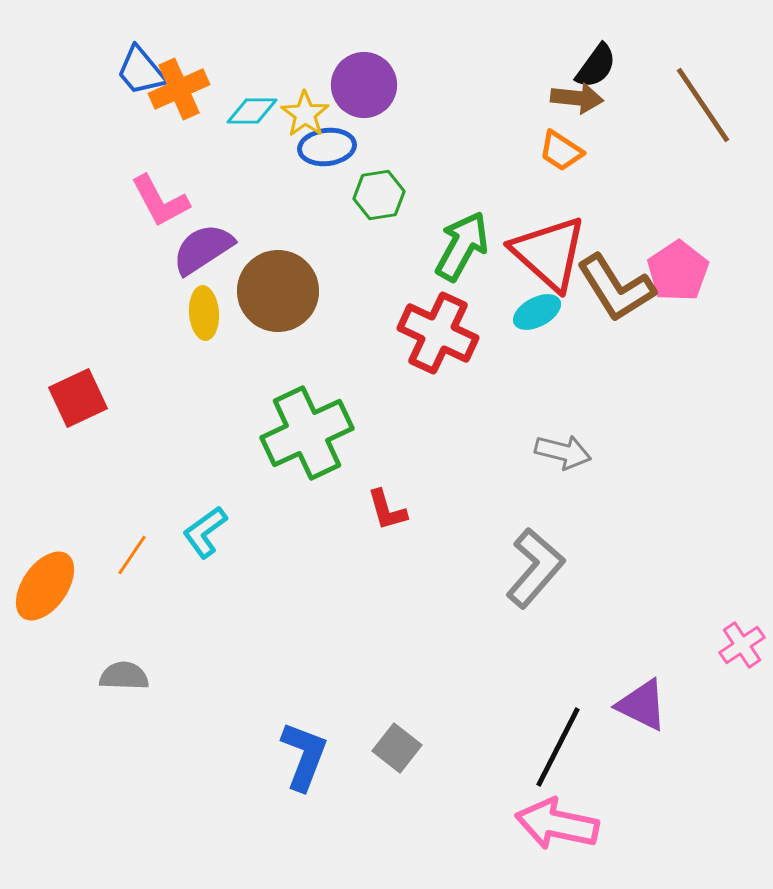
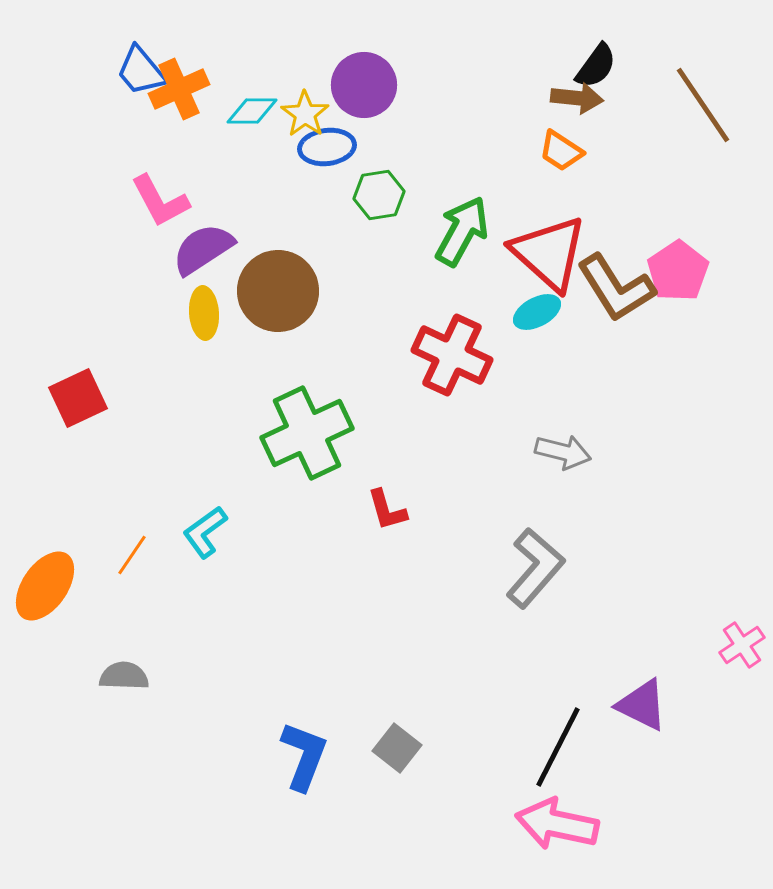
green arrow: moved 15 px up
red cross: moved 14 px right, 22 px down
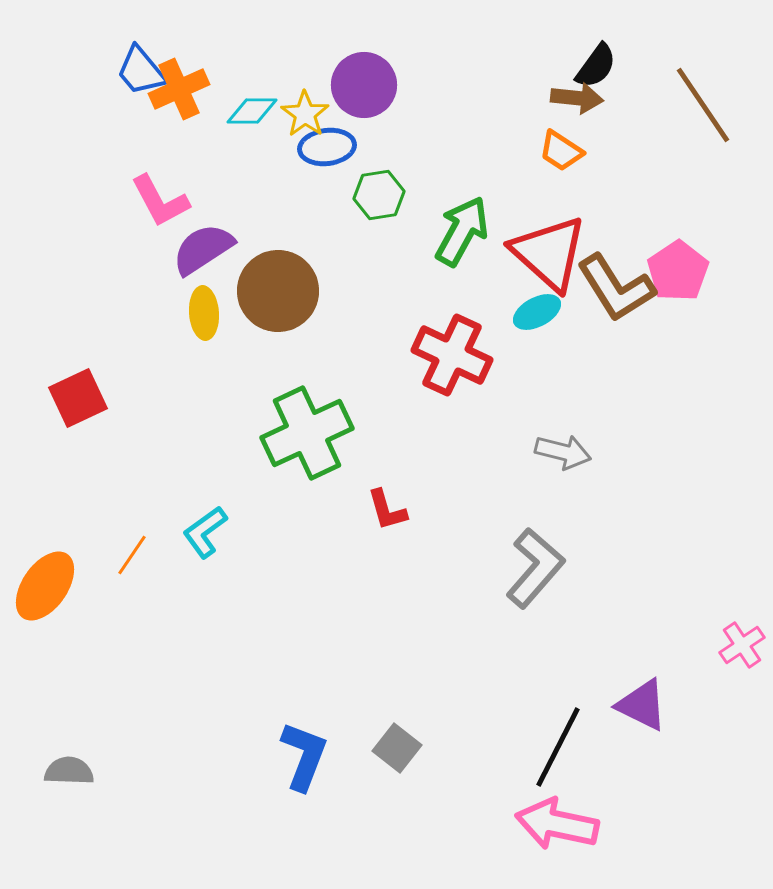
gray semicircle: moved 55 px left, 95 px down
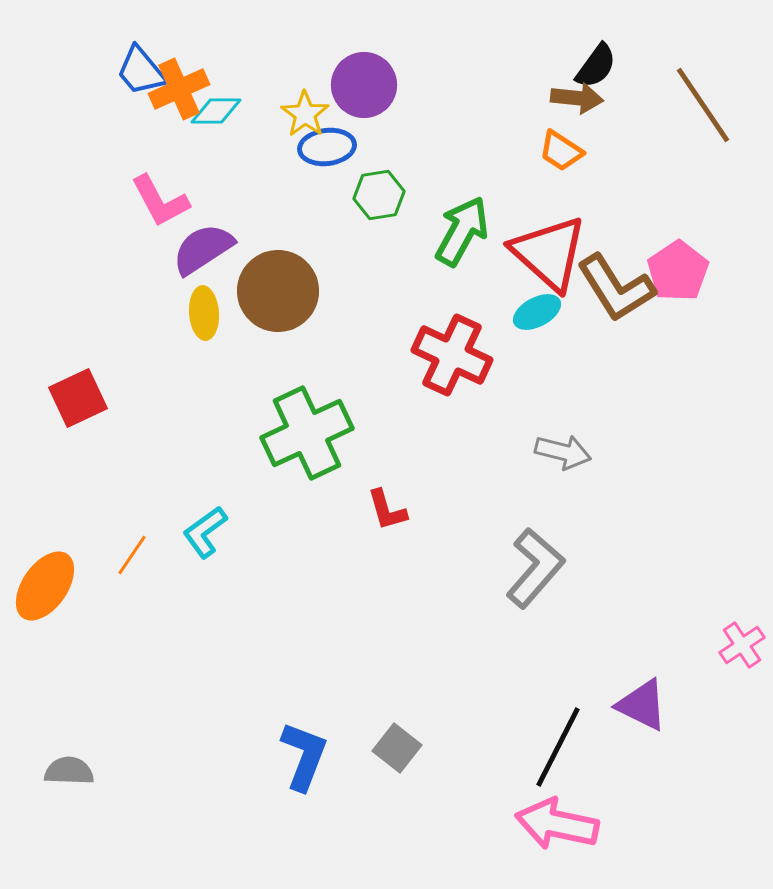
cyan diamond: moved 36 px left
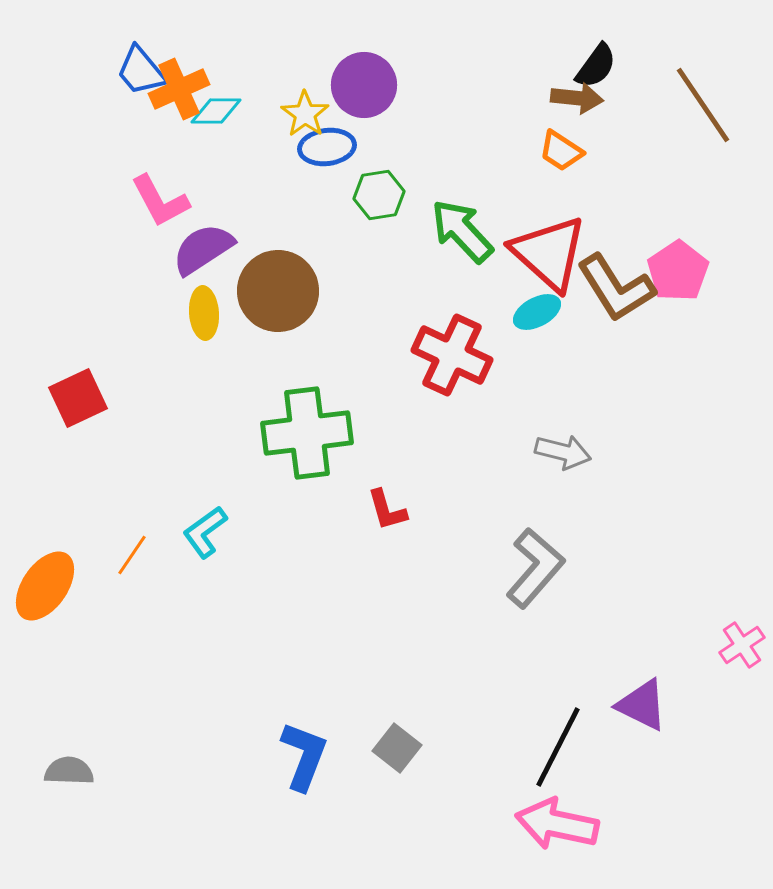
green arrow: rotated 72 degrees counterclockwise
green cross: rotated 18 degrees clockwise
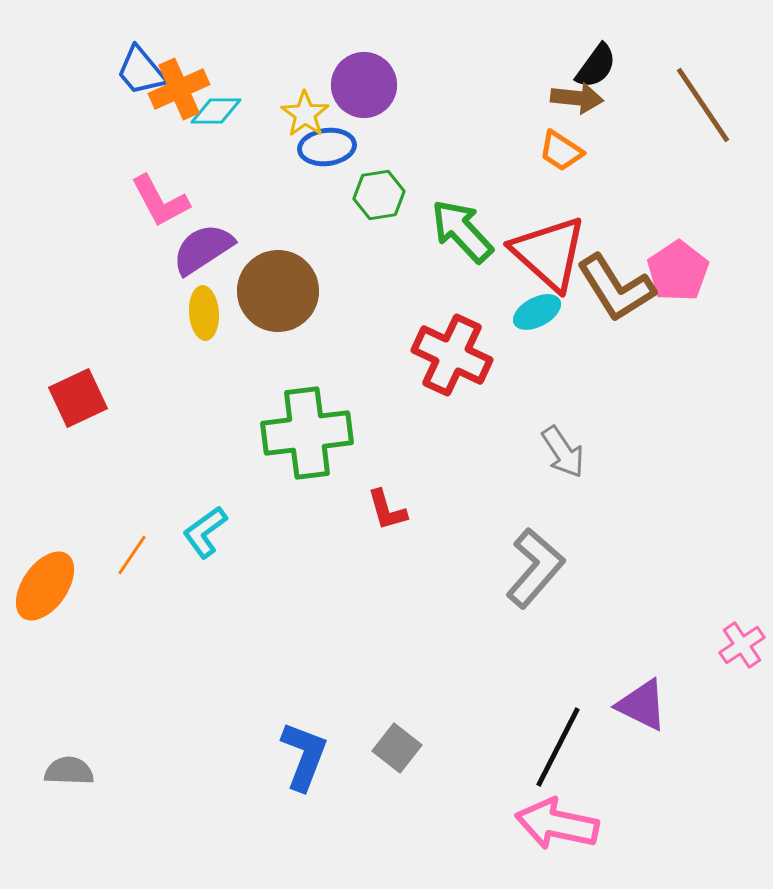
gray arrow: rotated 42 degrees clockwise
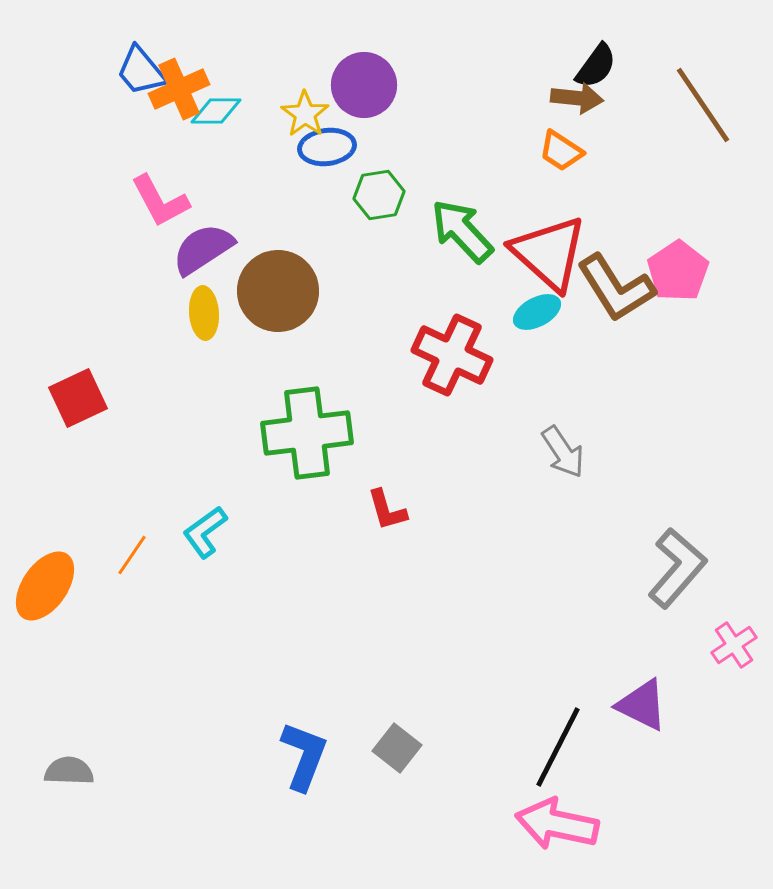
gray L-shape: moved 142 px right
pink cross: moved 8 px left
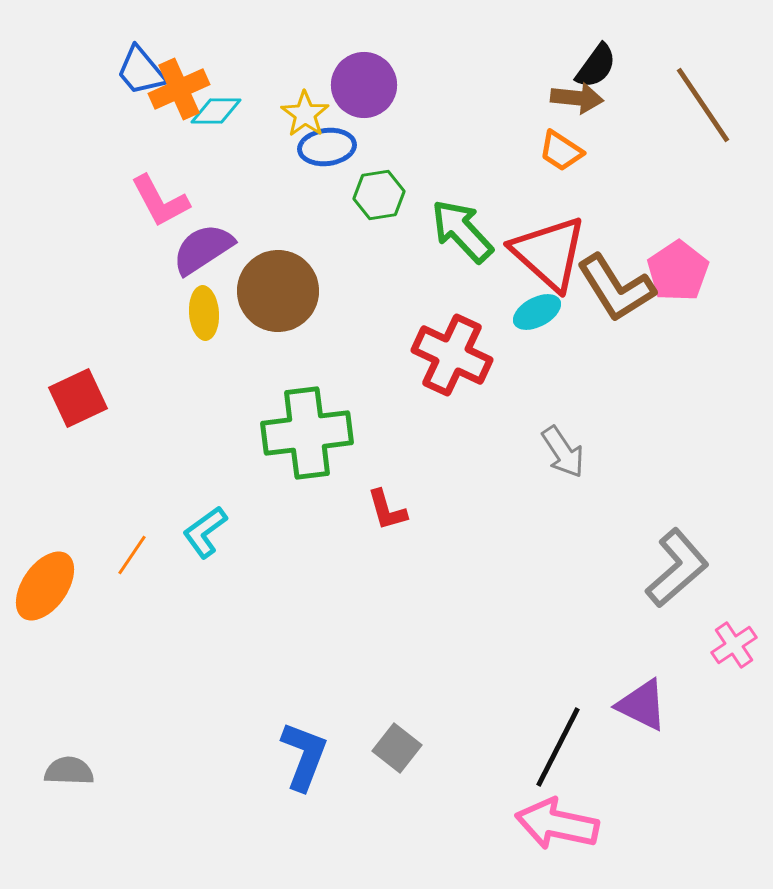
gray L-shape: rotated 8 degrees clockwise
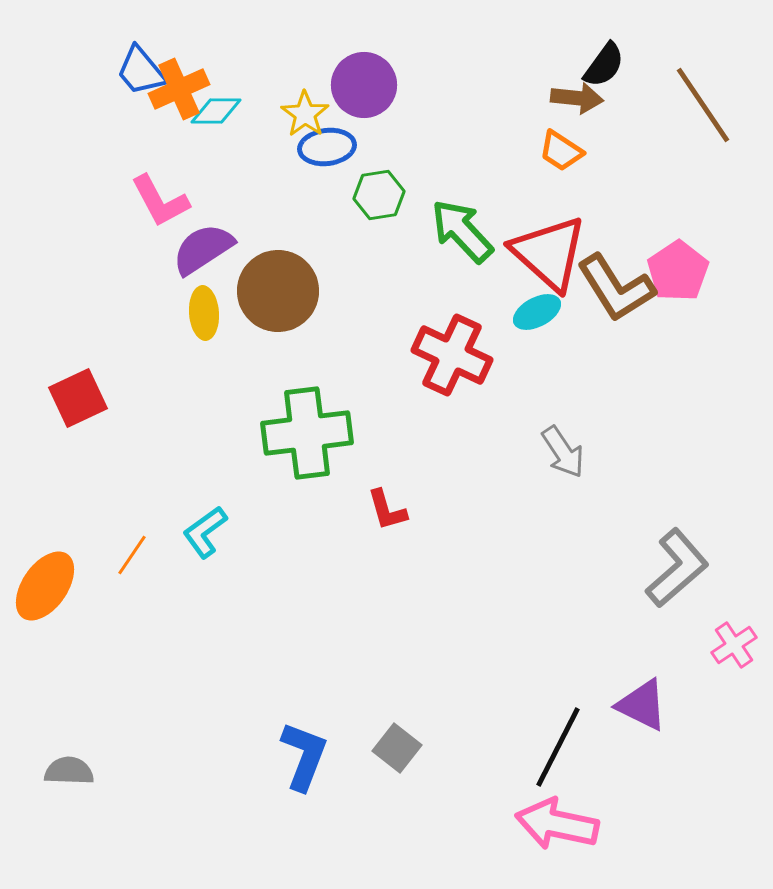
black semicircle: moved 8 px right, 1 px up
